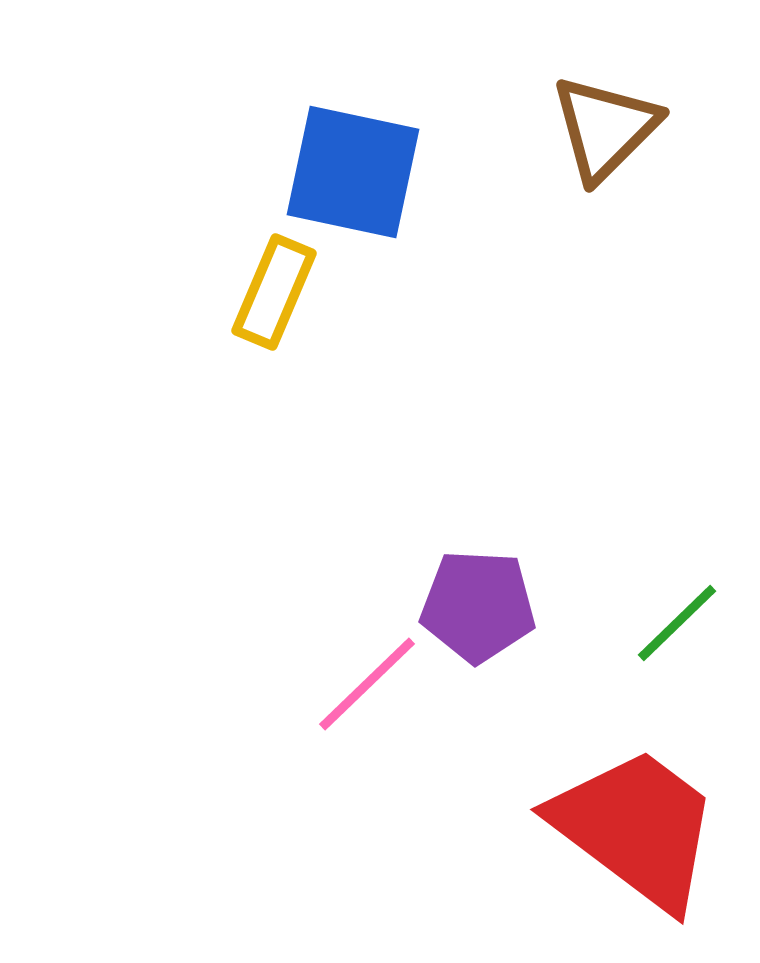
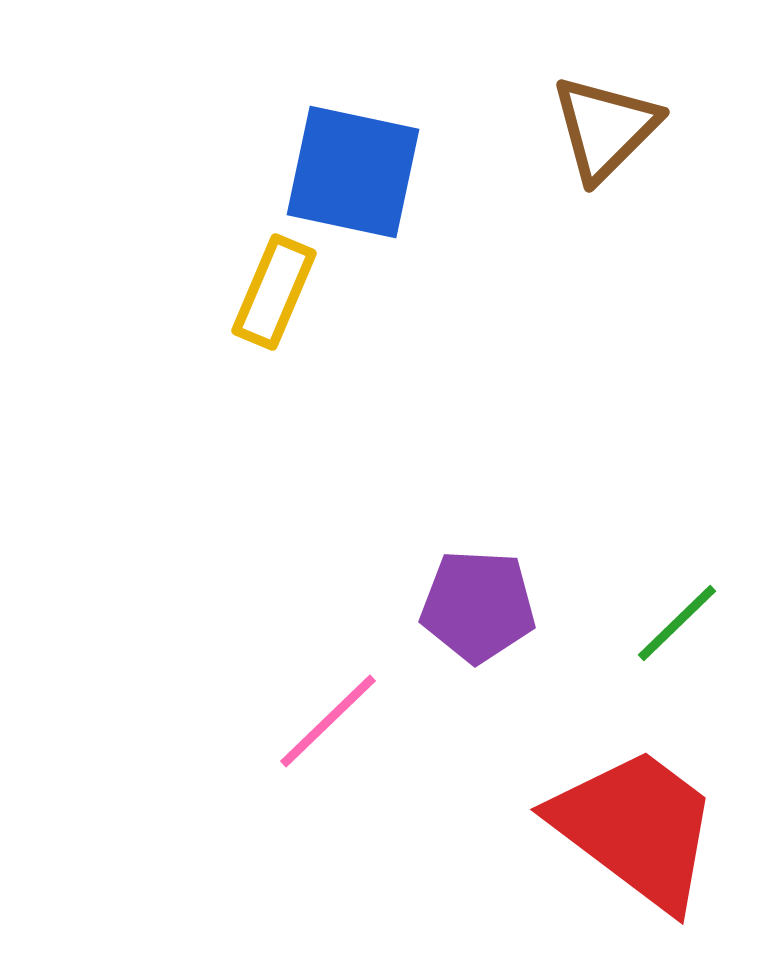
pink line: moved 39 px left, 37 px down
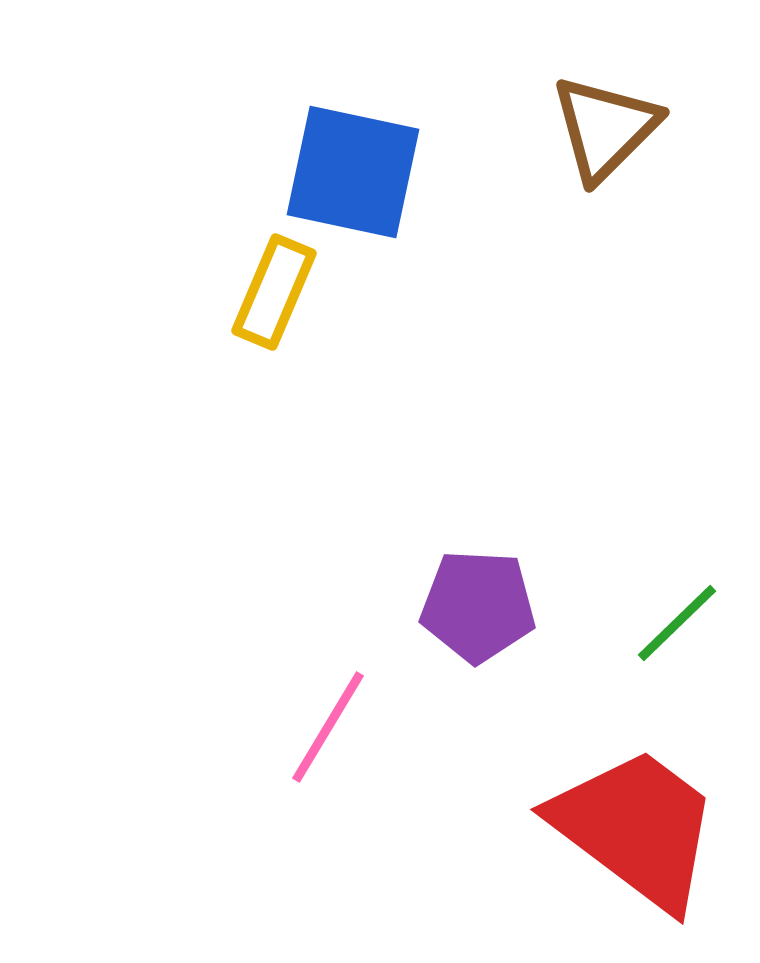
pink line: moved 6 px down; rotated 15 degrees counterclockwise
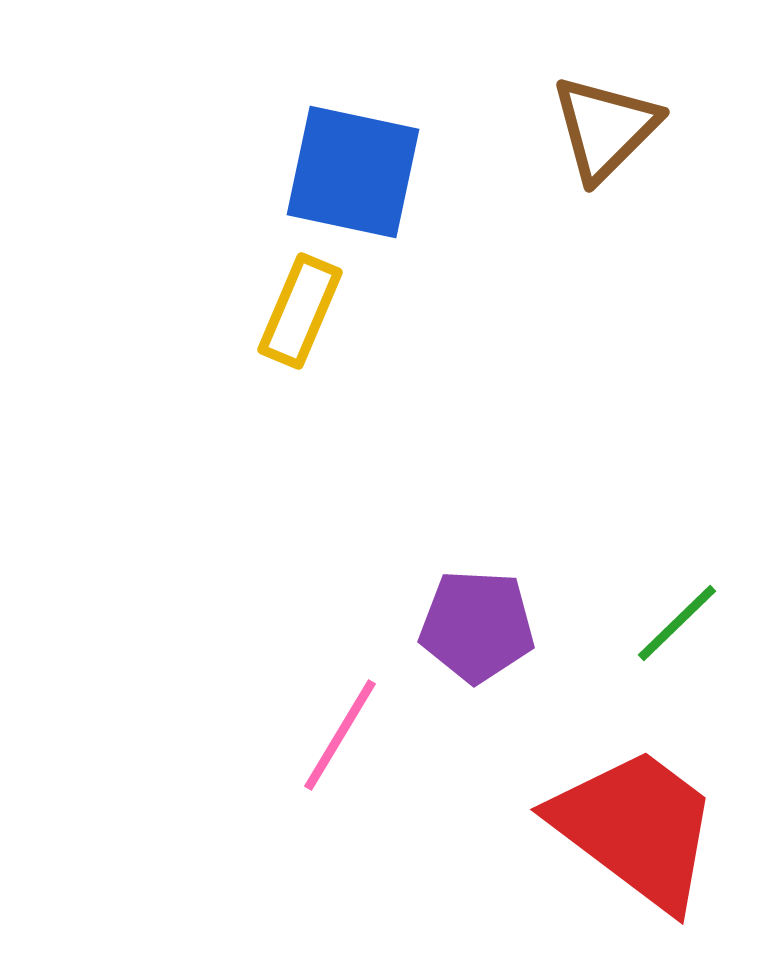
yellow rectangle: moved 26 px right, 19 px down
purple pentagon: moved 1 px left, 20 px down
pink line: moved 12 px right, 8 px down
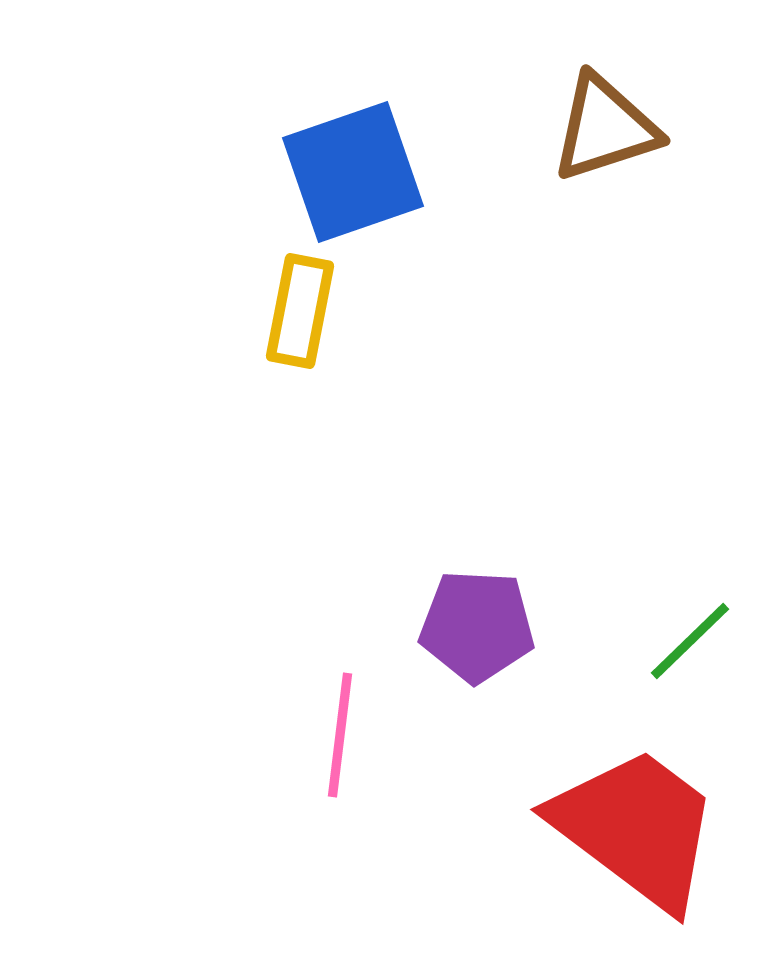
brown triangle: rotated 27 degrees clockwise
blue square: rotated 31 degrees counterclockwise
yellow rectangle: rotated 12 degrees counterclockwise
green line: moved 13 px right, 18 px down
pink line: rotated 24 degrees counterclockwise
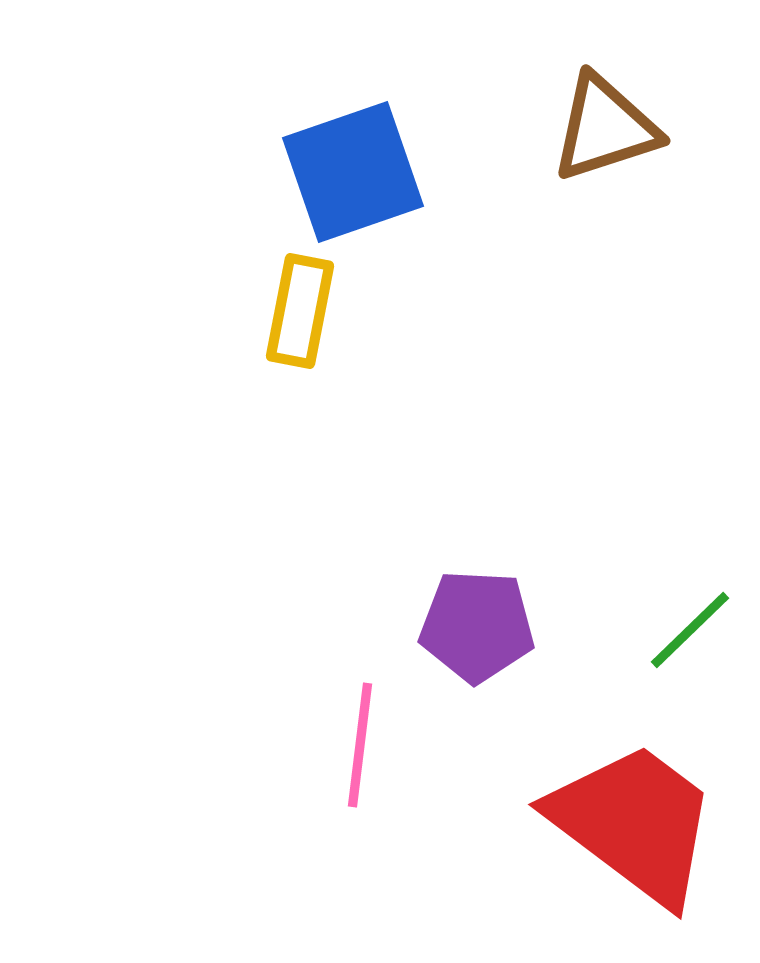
green line: moved 11 px up
pink line: moved 20 px right, 10 px down
red trapezoid: moved 2 px left, 5 px up
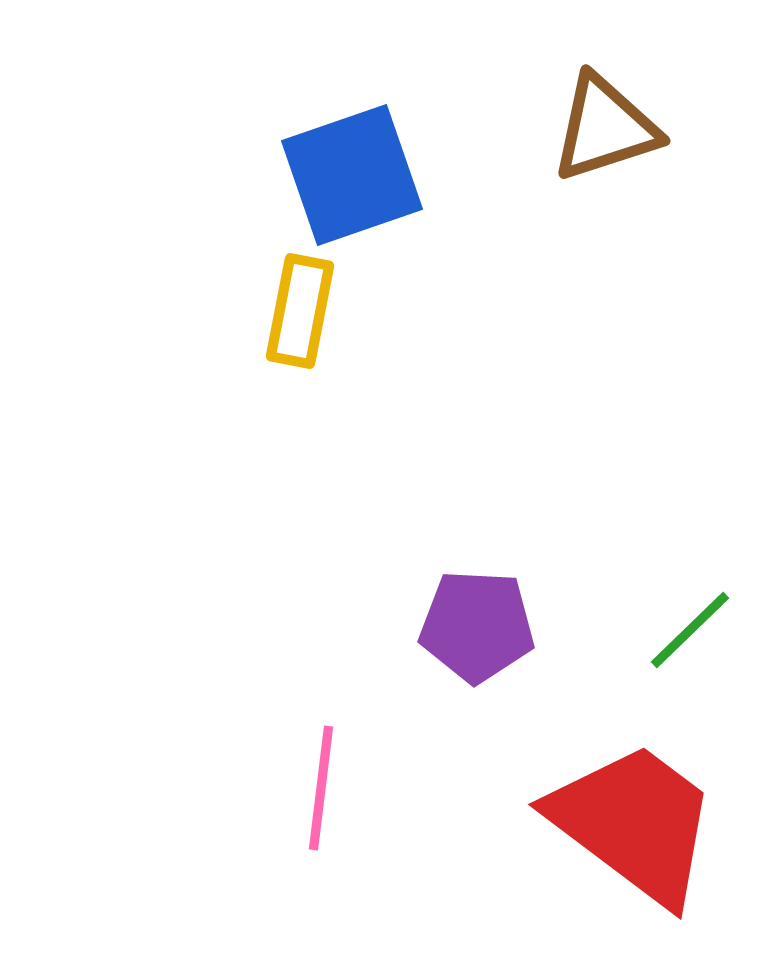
blue square: moved 1 px left, 3 px down
pink line: moved 39 px left, 43 px down
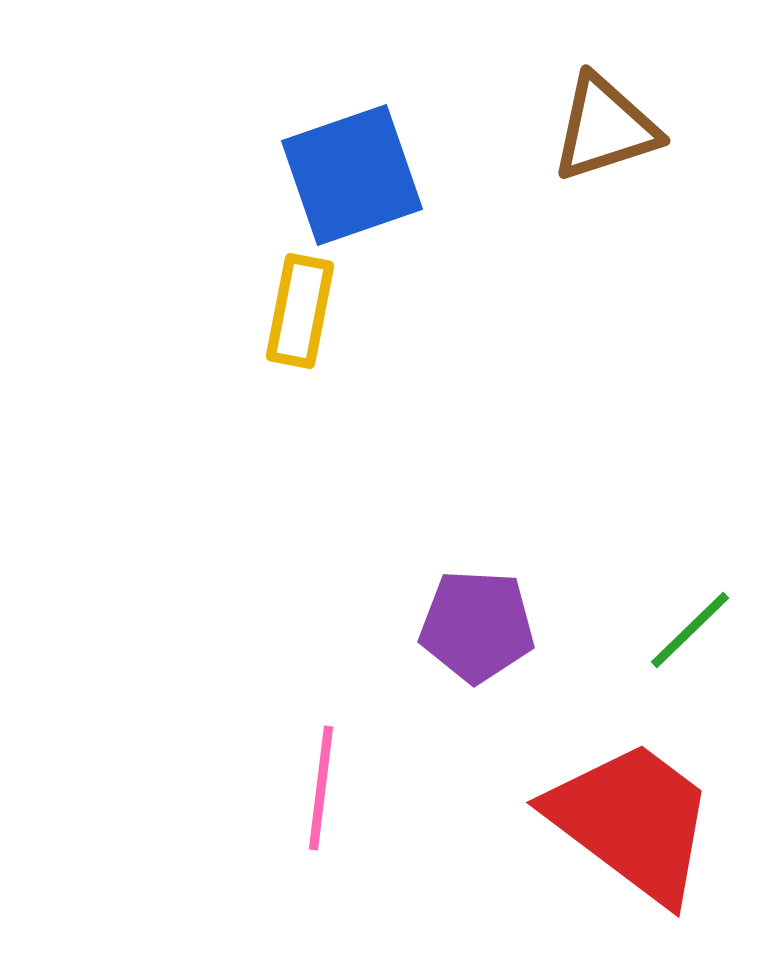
red trapezoid: moved 2 px left, 2 px up
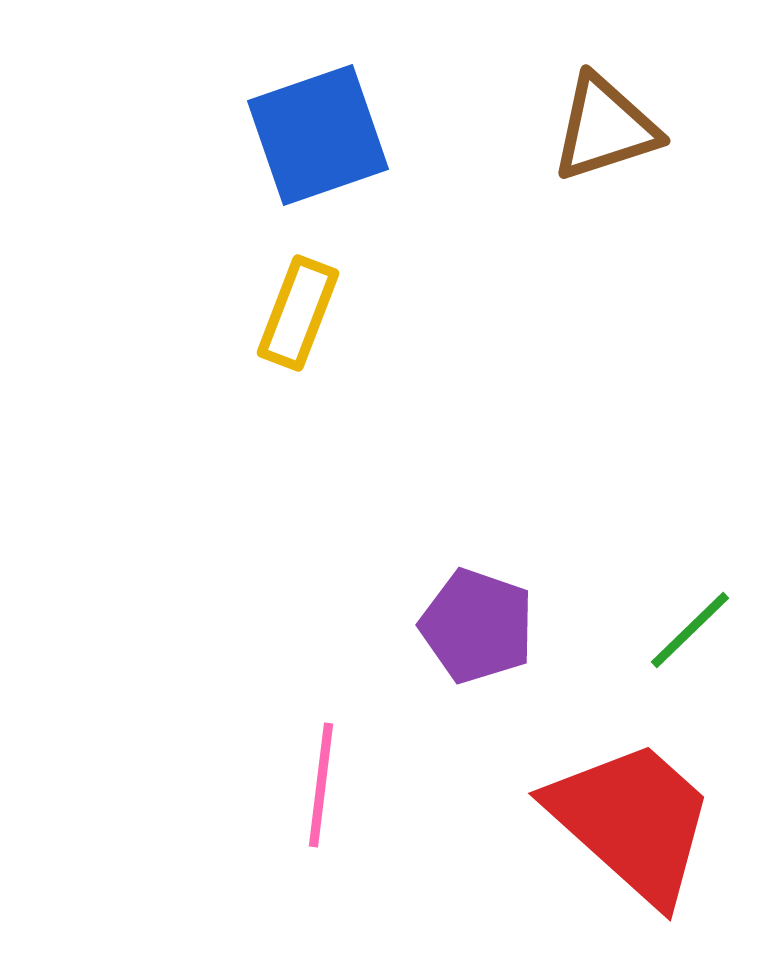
blue square: moved 34 px left, 40 px up
yellow rectangle: moved 2 px left, 2 px down; rotated 10 degrees clockwise
purple pentagon: rotated 16 degrees clockwise
pink line: moved 3 px up
red trapezoid: rotated 5 degrees clockwise
